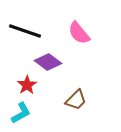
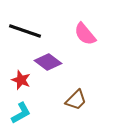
pink semicircle: moved 6 px right, 1 px down
red star: moved 6 px left, 5 px up; rotated 18 degrees counterclockwise
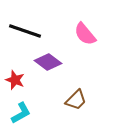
red star: moved 6 px left
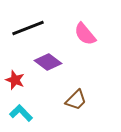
black line: moved 3 px right, 3 px up; rotated 40 degrees counterclockwise
cyan L-shape: rotated 105 degrees counterclockwise
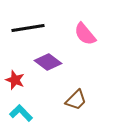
black line: rotated 12 degrees clockwise
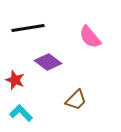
pink semicircle: moved 5 px right, 3 px down
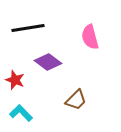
pink semicircle: rotated 25 degrees clockwise
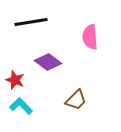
black line: moved 3 px right, 6 px up
pink semicircle: rotated 10 degrees clockwise
cyan L-shape: moved 7 px up
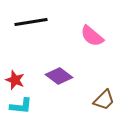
pink semicircle: moved 2 px right, 1 px up; rotated 45 degrees counterclockwise
purple diamond: moved 11 px right, 14 px down
brown trapezoid: moved 28 px right
cyan L-shape: rotated 140 degrees clockwise
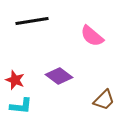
black line: moved 1 px right, 1 px up
